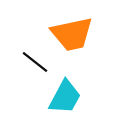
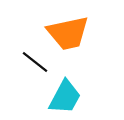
orange trapezoid: moved 4 px left, 1 px up
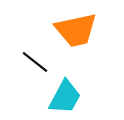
orange trapezoid: moved 8 px right, 3 px up
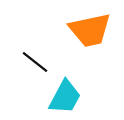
orange trapezoid: moved 14 px right
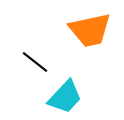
cyan trapezoid: rotated 15 degrees clockwise
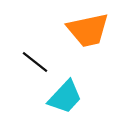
orange trapezoid: moved 2 px left
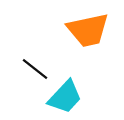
black line: moved 7 px down
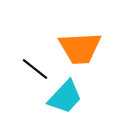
orange trapezoid: moved 8 px left, 18 px down; rotated 9 degrees clockwise
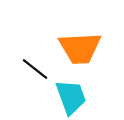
cyan trapezoid: moved 6 px right; rotated 63 degrees counterclockwise
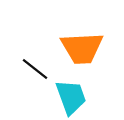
orange trapezoid: moved 2 px right
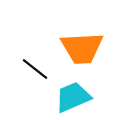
cyan trapezoid: moved 2 px right; rotated 93 degrees counterclockwise
